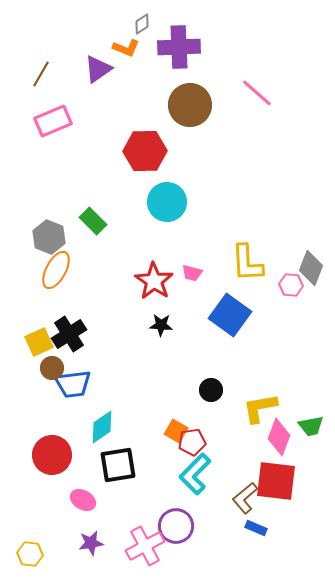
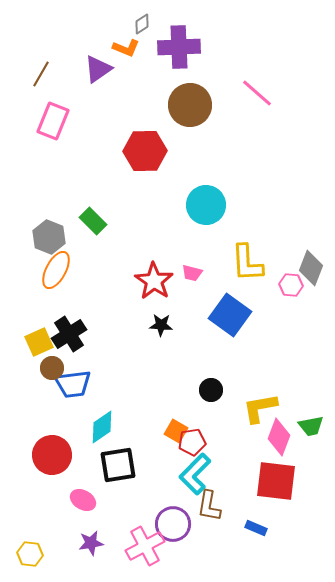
pink rectangle at (53, 121): rotated 45 degrees counterclockwise
cyan circle at (167, 202): moved 39 px right, 3 px down
brown L-shape at (245, 498): moved 36 px left, 8 px down; rotated 40 degrees counterclockwise
purple circle at (176, 526): moved 3 px left, 2 px up
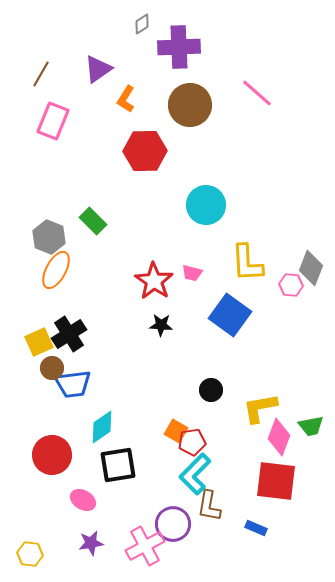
orange L-shape at (126, 48): moved 51 px down; rotated 100 degrees clockwise
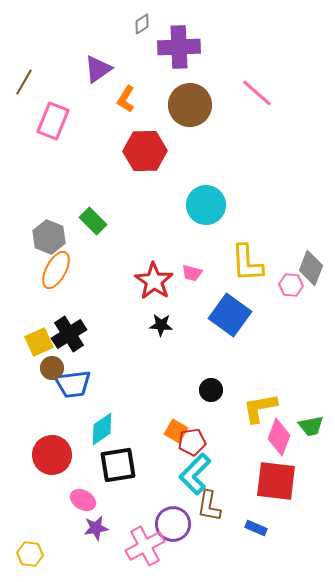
brown line at (41, 74): moved 17 px left, 8 px down
cyan diamond at (102, 427): moved 2 px down
purple star at (91, 543): moved 5 px right, 15 px up
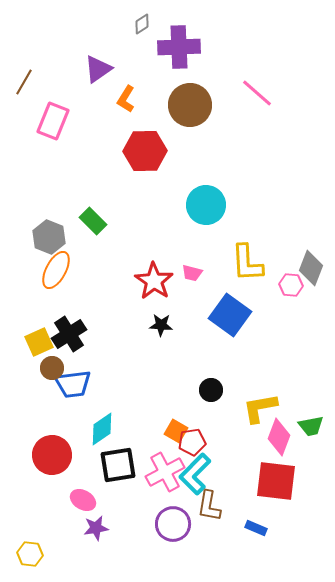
pink cross at (145, 546): moved 20 px right, 74 px up
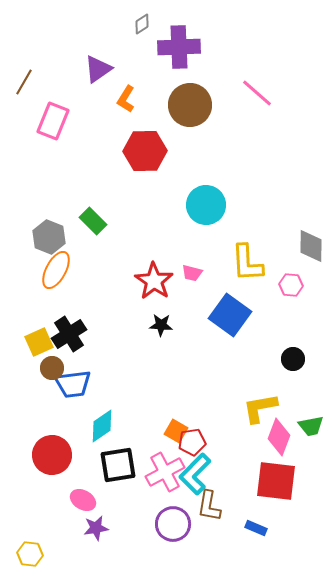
gray diamond at (311, 268): moved 22 px up; rotated 20 degrees counterclockwise
black circle at (211, 390): moved 82 px right, 31 px up
cyan diamond at (102, 429): moved 3 px up
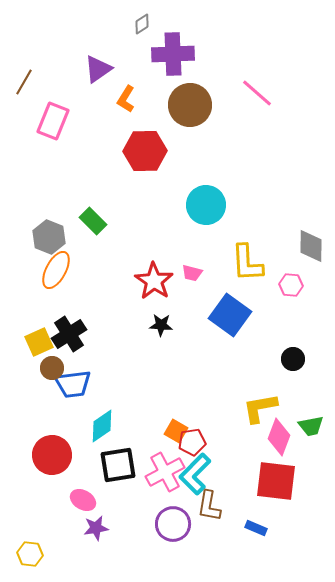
purple cross at (179, 47): moved 6 px left, 7 px down
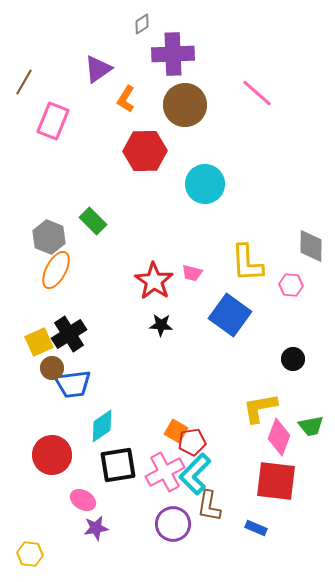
brown circle at (190, 105): moved 5 px left
cyan circle at (206, 205): moved 1 px left, 21 px up
